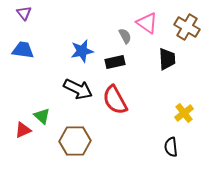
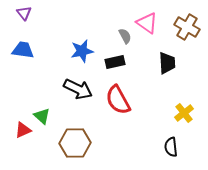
black trapezoid: moved 4 px down
red semicircle: moved 3 px right
brown hexagon: moved 2 px down
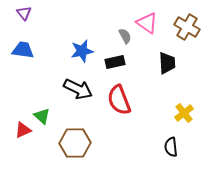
red semicircle: moved 1 px right; rotated 8 degrees clockwise
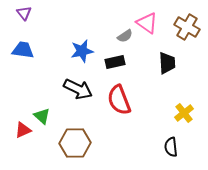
gray semicircle: rotated 84 degrees clockwise
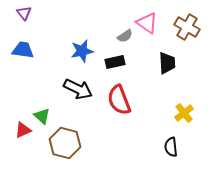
brown hexagon: moved 10 px left; rotated 16 degrees clockwise
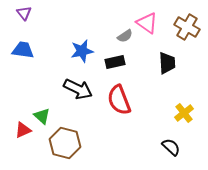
black semicircle: rotated 138 degrees clockwise
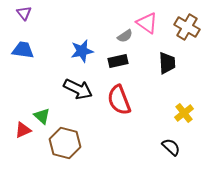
black rectangle: moved 3 px right, 1 px up
